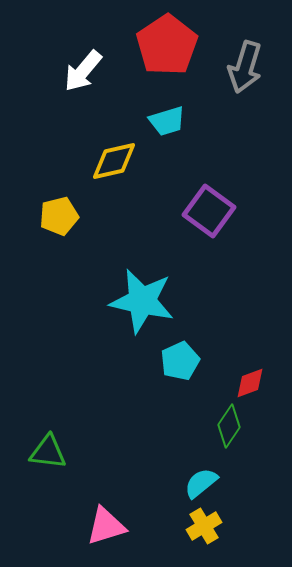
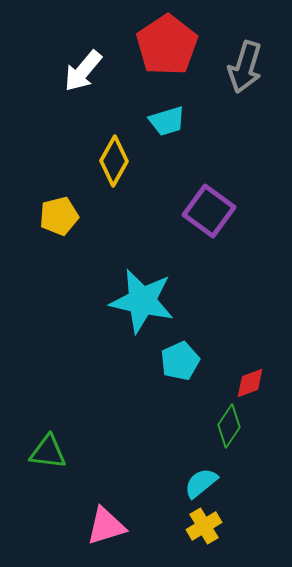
yellow diamond: rotated 48 degrees counterclockwise
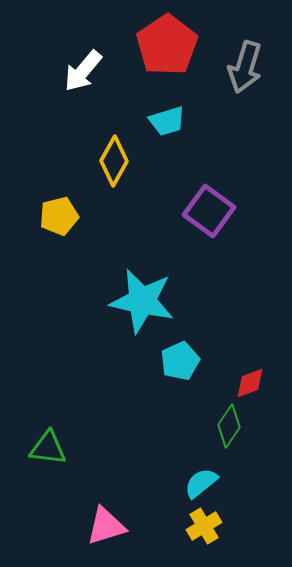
green triangle: moved 4 px up
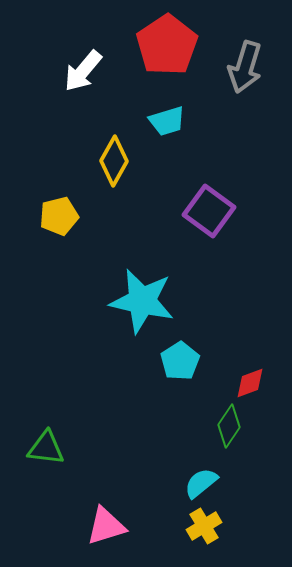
cyan pentagon: rotated 9 degrees counterclockwise
green triangle: moved 2 px left
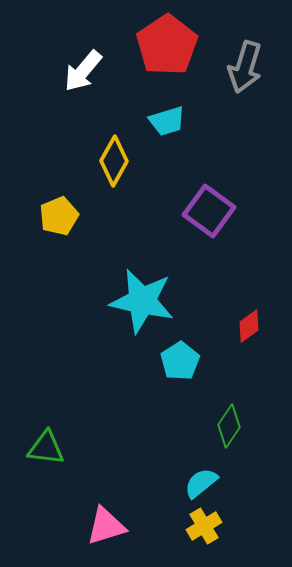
yellow pentagon: rotated 9 degrees counterclockwise
red diamond: moved 1 px left, 57 px up; rotated 16 degrees counterclockwise
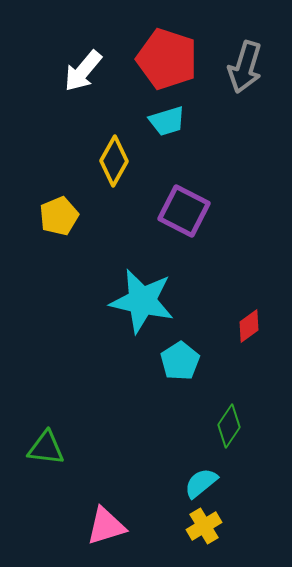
red pentagon: moved 14 px down; rotated 20 degrees counterclockwise
purple square: moved 25 px left; rotated 9 degrees counterclockwise
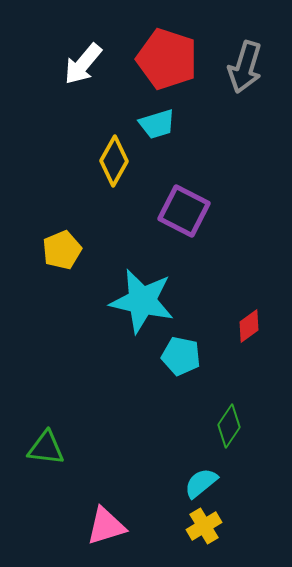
white arrow: moved 7 px up
cyan trapezoid: moved 10 px left, 3 px down
yellow pentagon: moved 3 px right, 34 px down
cyan pentagon: moved 1 px right, 5 px up; rotated 27 degrees counterclockwise
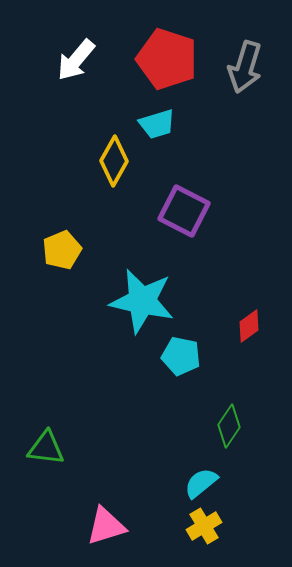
white arrow: moved 7 px left, 4 px up
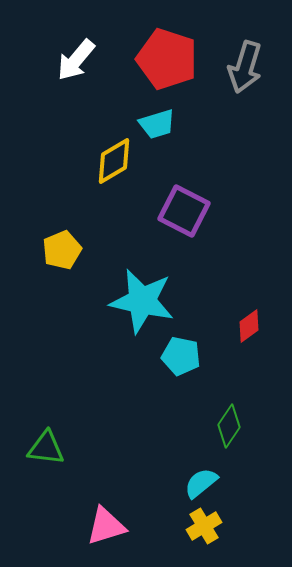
yellow diamond: rotated 30 degrees clockwise
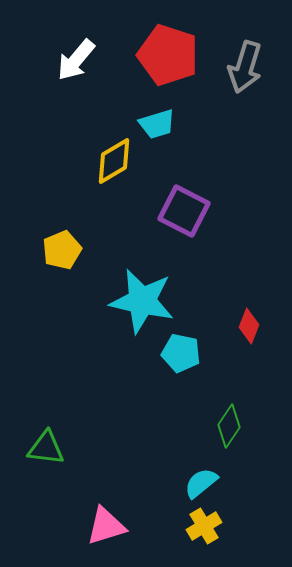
red pentagon: moved 1 px right, 4 px up
red diamond: rotated 32 degrees counterclockwise
cyan pentagon: moved 3 px up
